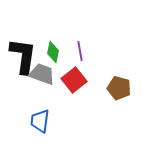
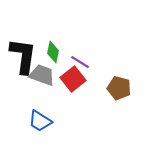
purple line: moved 11 px down; rotated 48 degrees counterclockwise
gray trapezoid: moved 1 px down
red square: moved 1 px left, 1 px up
blue trapezoid: rotated 65 degrees counterclockwise
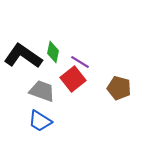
black L-shape: rotated 63 degrees counterclockwise
gray trapezoid: moved 16 px down
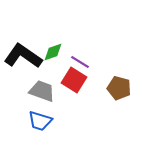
green diamond: rotated 60 degrees clockwise
red square: moved 1 px right, 1 px down; rotated 20 degrees counterclockwise
blue trapezoid: rotated 15 degrees counterclockwise
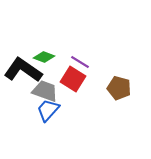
green diamond: moved 9 px left, 5 px down; rotated 40 degrees clockwise
black L-shape: moved 14 px down
red square: moved 1 px left, 1 px up
gray trapezoid: moved 3 px right
blue trapezoid: moved 8 px right, 11 px up; rotated 115 degrees clockwise
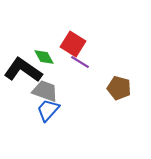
green diamond: rotated 40 degrees clockwise
red square: moved 35 px up
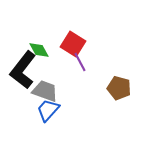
green diamond: moved 5 px left, 7 px up
purple line: rotated 30 degrees clockwise
black L-shape: rotated 87 degrees counterclockwise
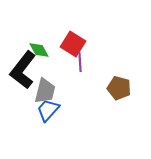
purple line: rotated 24 degrees clockwise
gray trapezoid: rotated 84 degrees clockwise
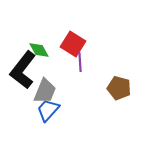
gray trapezoid: rotated 8 degrees clockwise
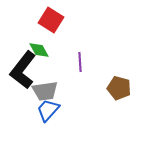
red square: moved 22 px left, 24 px up
gray trapezoid: rotated 60 degrees clockwise
